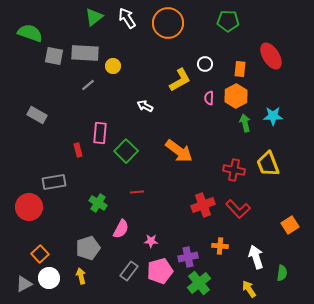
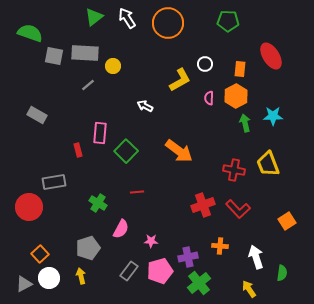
orange square at (290, 225): moved 3 px left, 4 px up
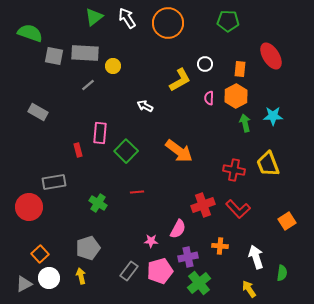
gray rectangle at (37, 115): moved 1 px right, 3 px up
pink semicircle at (121, 229): moved 57 px right
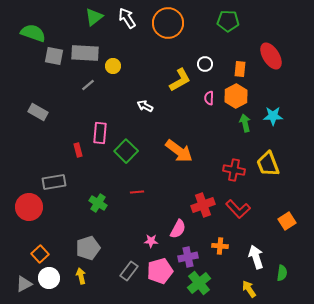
green semicircle at (30, 33): moved 3 px right
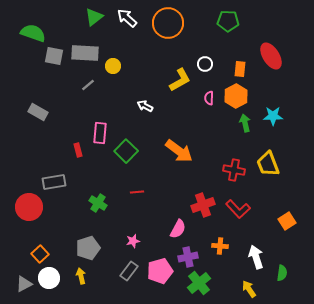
white arrow at (127, 18): rotated 15 degrees counterclockwise
pink star at (151, 241): moved 18 px left; rotated 16 degrees counterclockwise
